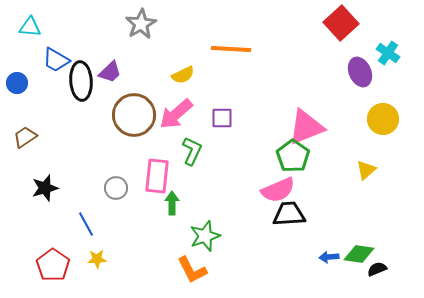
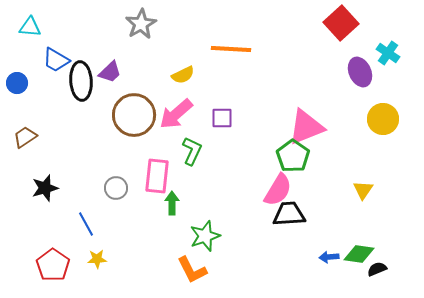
yellow triangle: moved 3 px left, 20 px down; rotated 15 degrees counterclockwise
pink semicircle: rotated 36 degrees counterclockwise
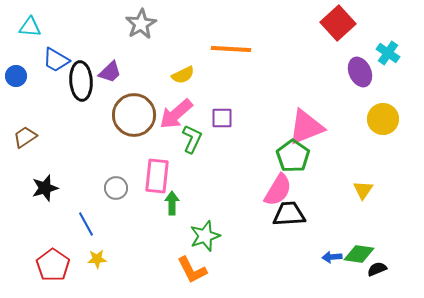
red square: moved 3 px left
blue circle: moved 1 px left, 7 px up
green L-shape: moved 12 px up
blue arrow: moved 3 px right
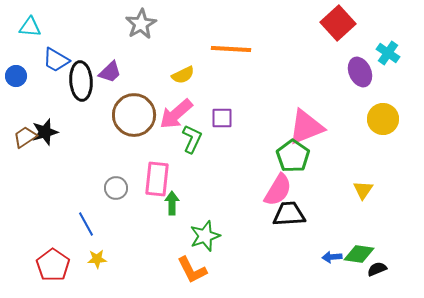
pink rectangle: moved 3 px down
black star: moved 56 px up
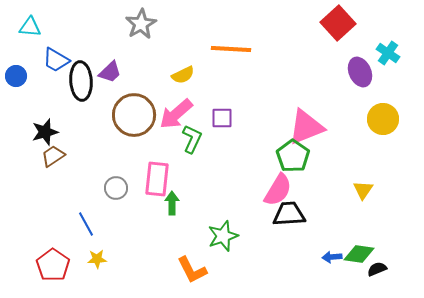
brown trapezoid: moved 28 px right, 19 px down
green star: moved 18 px right
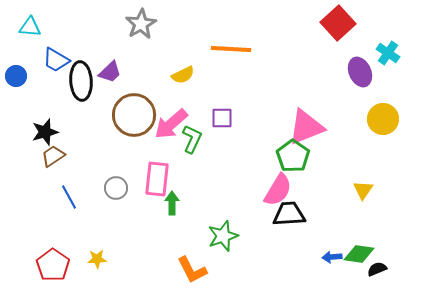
pink arrow: moved 5 px left, 10 px down
blue line: moved 17 px left, 27 px up
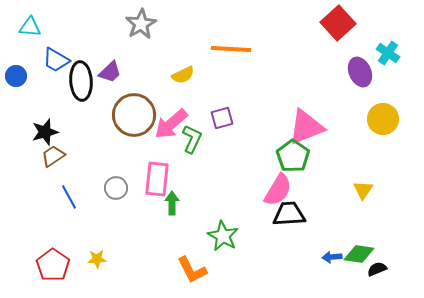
purple square: rotated 15 degrees counterclockwise
green star: rotated 24 degrees counterclockwise
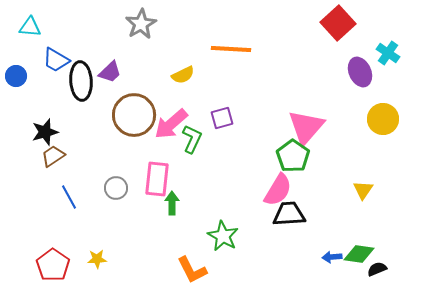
pink triangle: rotated 27 degrees counterclockwise
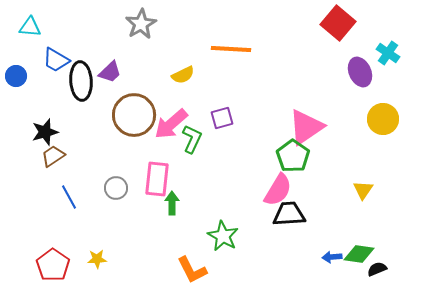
red square: rotated 8 degrees counterclockwise
pink triangle: rotated 15 degrees clockwise
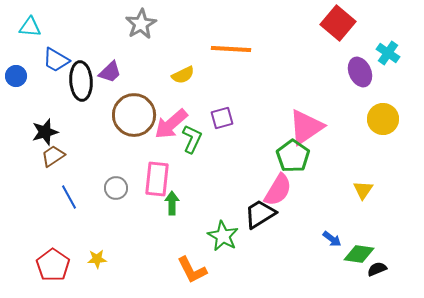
black trapezoid: moved 29 px left; rotated 28 degrees counterclockwise
blue arrow: moved 18 px up; rotated 138 degrees counterclockwise
